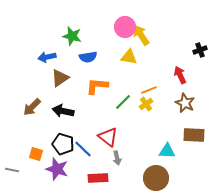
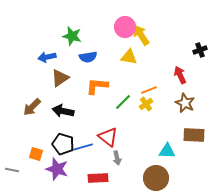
blue line: moved 2 px up; rotated 60 degrees counterclockwise
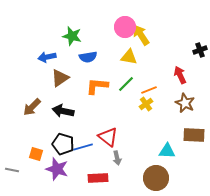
green line: moved 3 px right, 18 px up
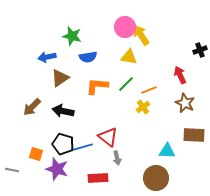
yellow cross: moved 3 px left, 3 px down
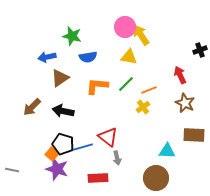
orange square: moved 16 px right; rotated 24 degrees clockwise
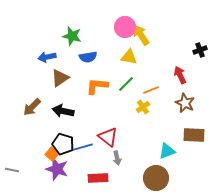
orange line: moved 2 px right
cyan triangle: rotated 24 degrees counterclockwise
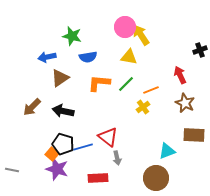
orange L-shape: moved 2 px right, 3 px up
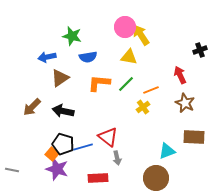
brown rectangle: moved 2 px down
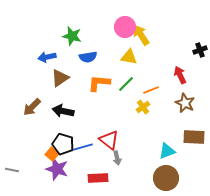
red triangle: moved 1 px right, 3 px down
brown circle: moved 10 px right
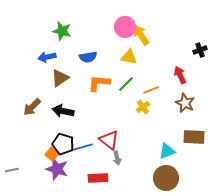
green star: moved 10 px left, 5 px up
gray line: rotated 24 degrees counterclockwise
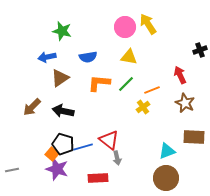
yellow arrow: moved 7 px right, 11 px up
orange line: moved 1 px right
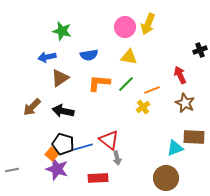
yellow arrow: rotated 125 degrees counterclockwise
blue semicircle: moved 1 px right, 2 px up
cyan triangle: moved 8 px right, 3 px up
